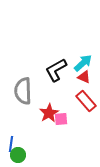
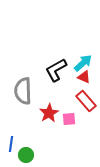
pink square: moved 8 px right
green circle: moved 8 px right
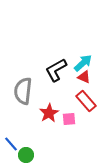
gray semicircle: rotated 8 degrees clockwise
blue line: rotated 49 degrees counterclockwise
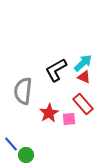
red rectangle: moved 3 px left, 3 px down
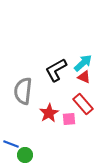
blue line: rotated 28 degrees counterclockwise
green circle: moved 1 px left
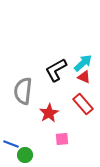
pink square: moved 7 px left, 20 px down
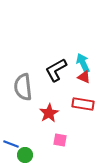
cyan arrow: rotated 72 degrees counterclockwise
gray semicircle: moved 4 px up; rotated 12 degrees counterclockwise
red rectangle: rotated 40 degrees counterclockwise
pink square: moved 2 px left, 1 px down; rotated 16 degrees clockwise
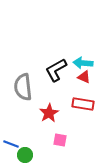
cyan arrow: rotated 60 degrees counterclockwise
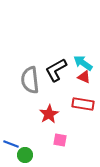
cyan arrow: rotated 30 degrees clockwise
gray semicircle: moved 7 px right, 7 px up
red star: moved 1 px down
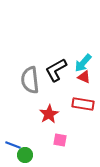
cyan arrow: rotated 84 degrees counterclockwise
blue line: moved 2 px right, 1 px down
